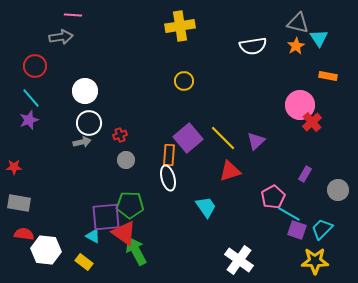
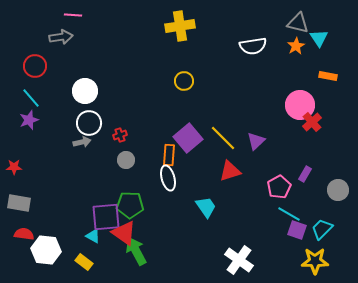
pink pentagon at (273, 197): moved 6 px right, 10 px up
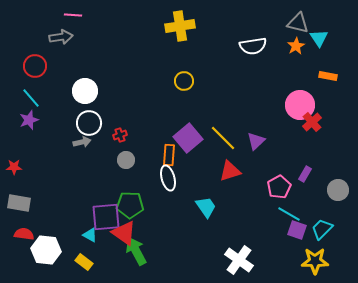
cyan triangle at (93, 236): moved 3 px left, 1 px up
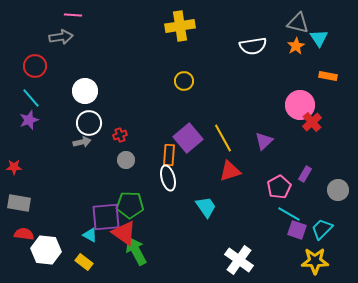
yellow line at (223, 138): rotated 16 degrees clockwise
purple triangle at (256, 141): moved 8 px right
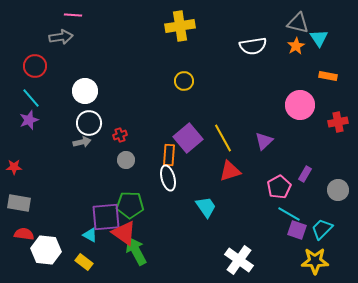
red cross at (312, 122): moved 26 px right; rotated 30 degrees clockwise
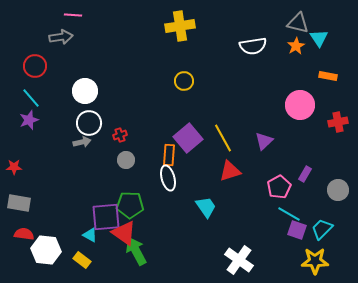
yellow rectangle at (84, 262): moved 2 px left, 2 px up
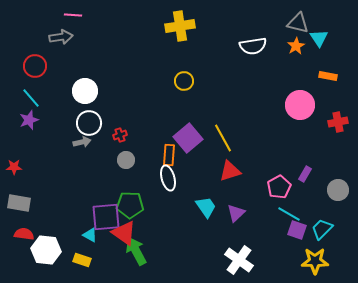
purple triangle at (264, 141): moved 28 px left, 72 px down
yellow rectangle at (82, 260): rotated 18 degrees counterclockwise
